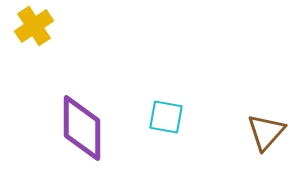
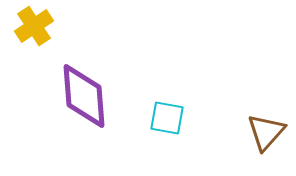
cyan square: moved 1 px right, 1 px down
purple diamond: moved 2 px right, 32 px up; rotated 4 degrees counterclockwise
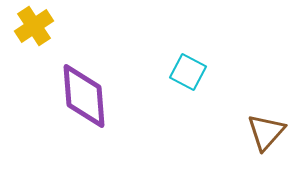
cyan square: moved 21 px right, 46 px up; rotated 18 degrees clockwise
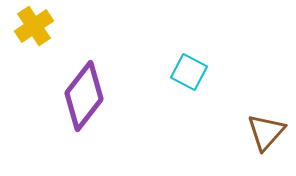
cyan square: moved 1 px right
purple diamond: rotated 42 degrees clockwise
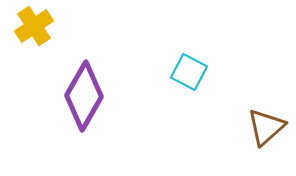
purple diamond: rotated 8 degrees counterclockwise
brown triangle: moved 5 px up; rotated 6 degrees clockwise
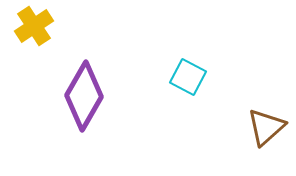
cyan square: moved 1 px left, 5 px down
